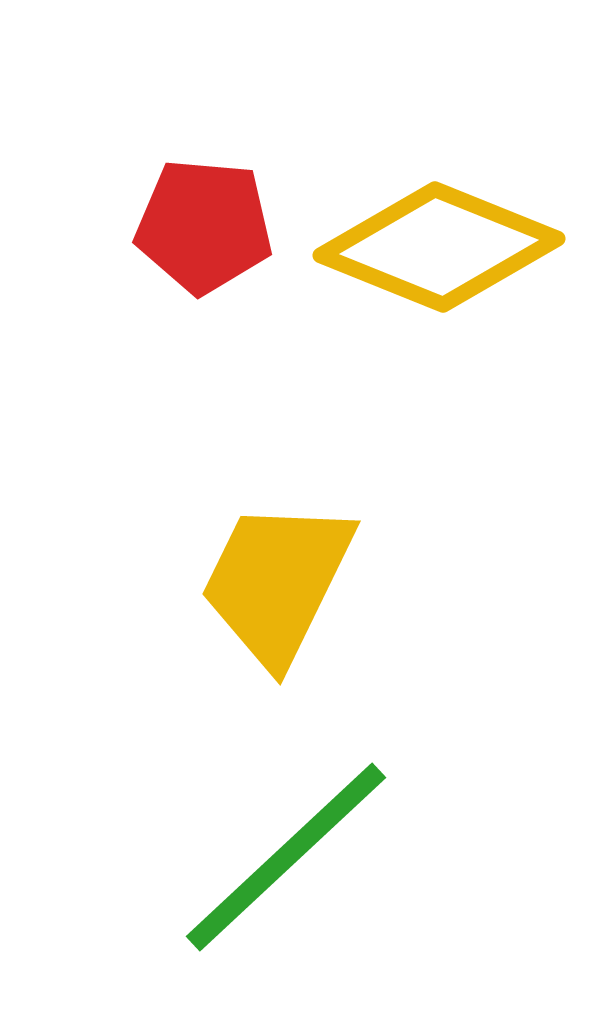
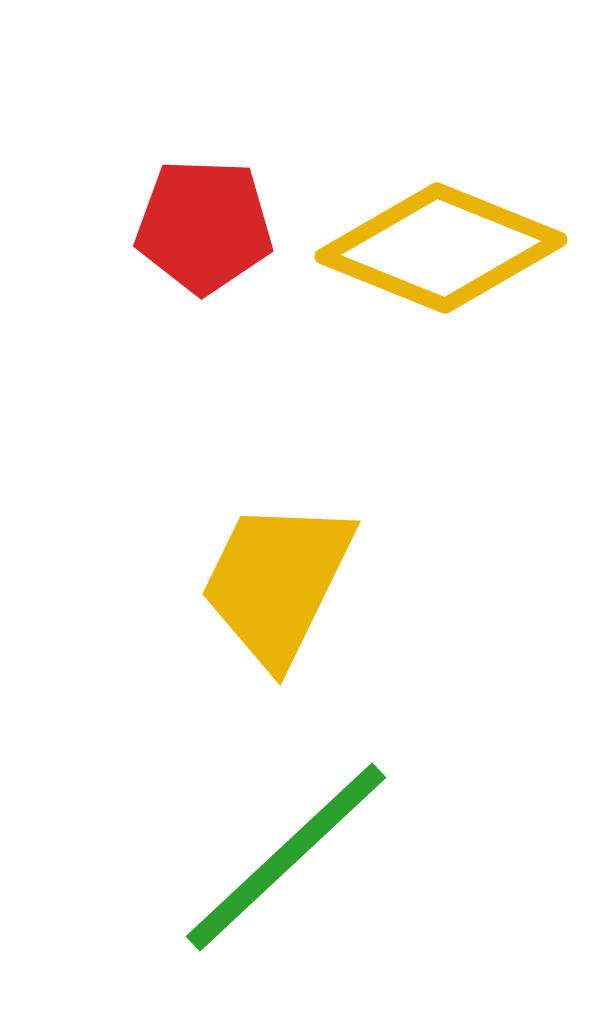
red pentagon: rotated 3 degrees counterclockwise
yellow diamond: moved 2 px right, 1 px down
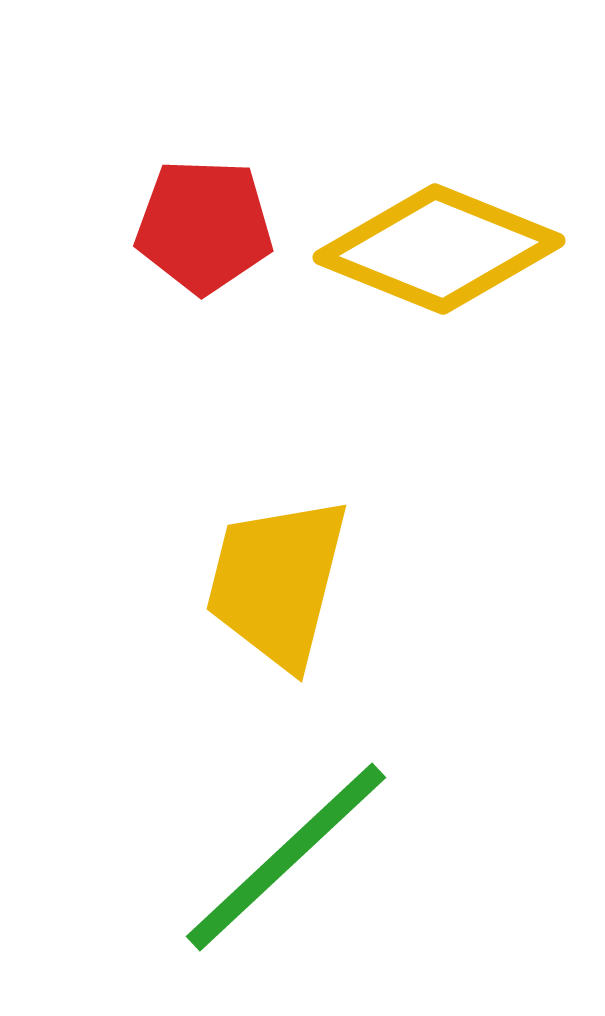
yellow diamond: moved 2 px left, 1 px down
yellow trapezoid: rotated 12 degrees counterclockwise
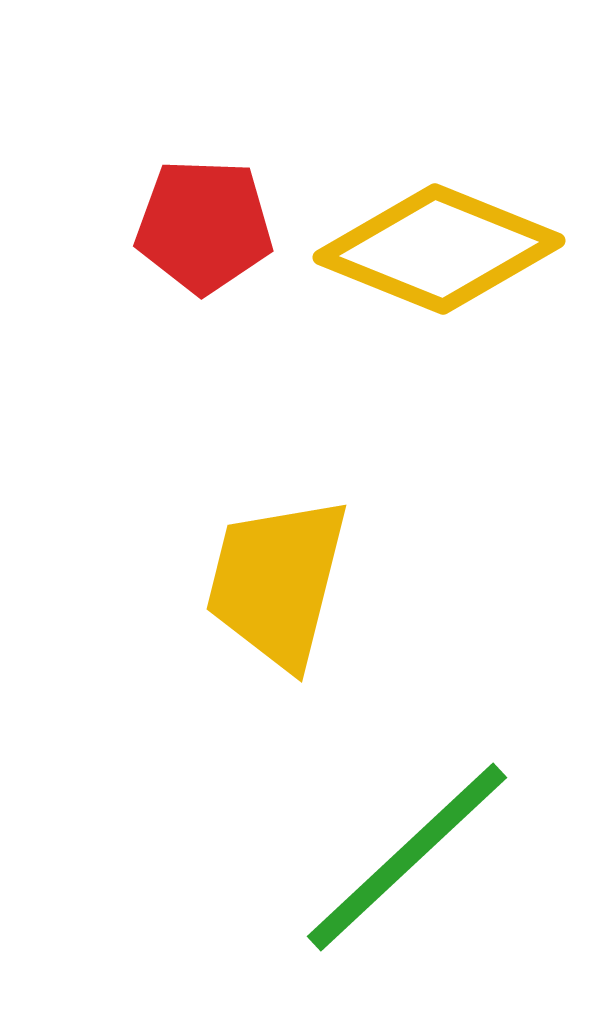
green line: moved 121 px right
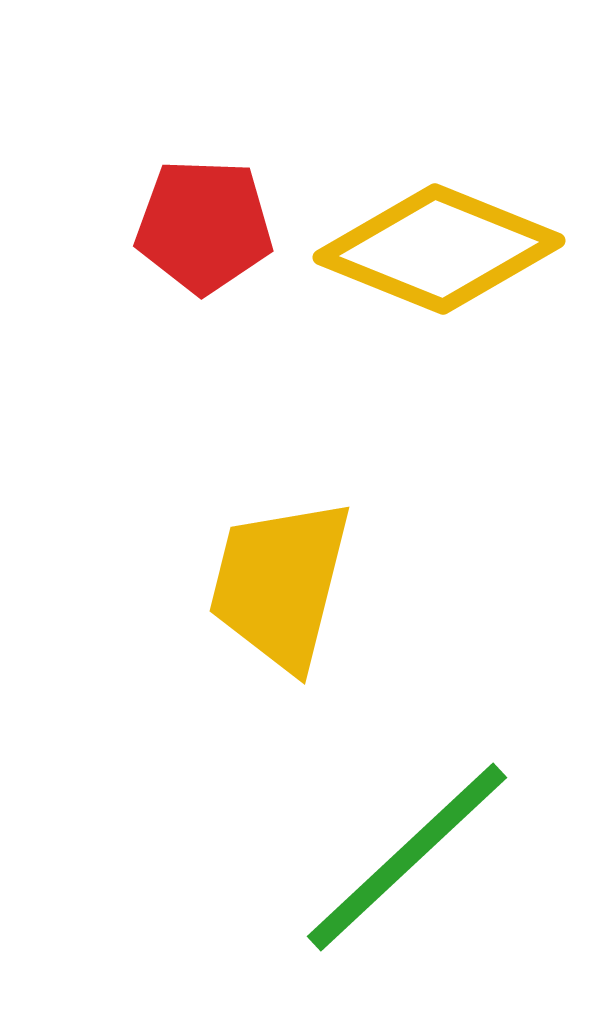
yellow trapezoid: moved 3 px right, 2 px down
